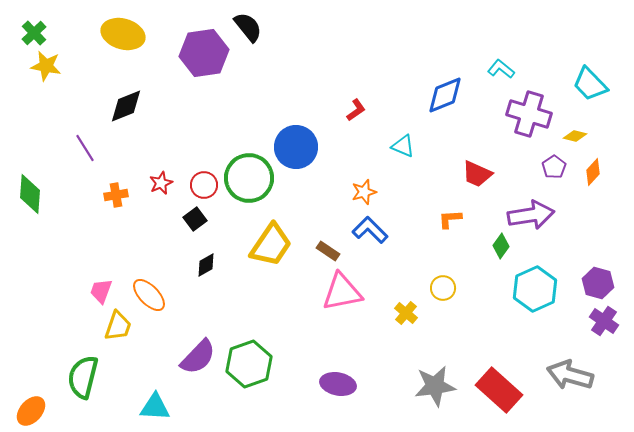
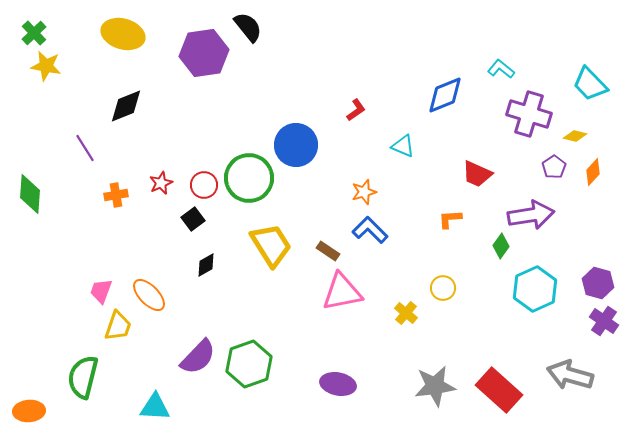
blue circle at (296, 147): moved 2 px up
black square at (195, 219): moved 2 px left
yellow trapezoid at (271, 245): rotated 66 degrees counterclockwise
orange ellipse at (31, 411): moved 2 px left; rotated 44 degrees clockwise
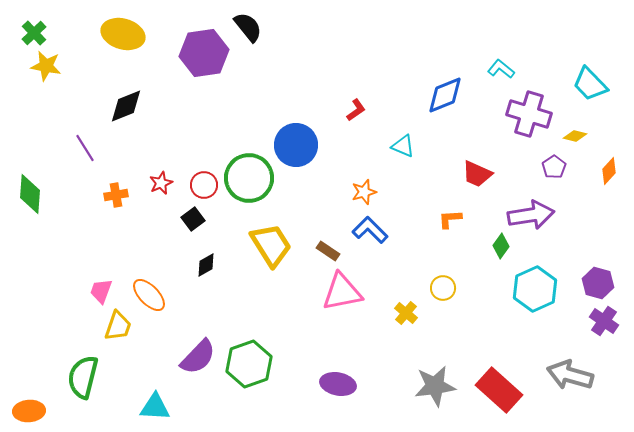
orange diamond at (593, 172): moved 16 px right, 1 px up
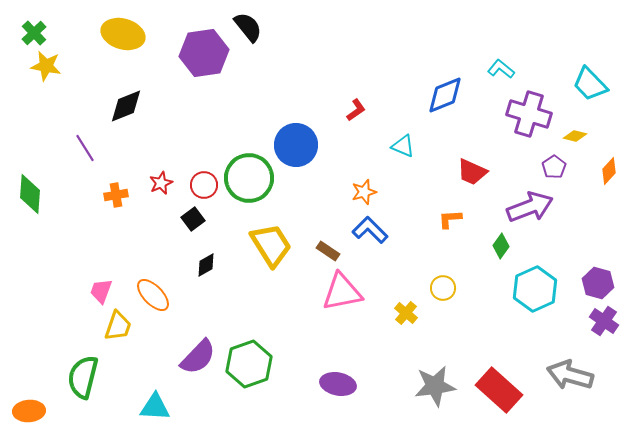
red trapezoid at (477, 174): moved 5 px left, 2 px up
purple arrow at (531, 215): moved 1 px left, 8 px up; rotated 12 degrees counterclockwise
orange ellipse at (149, 295): moved 4 px right
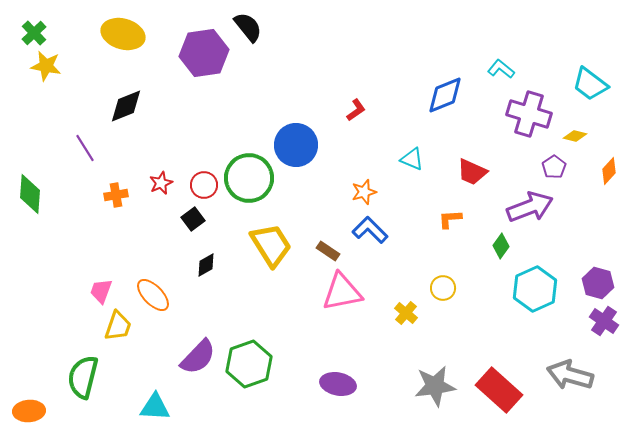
cyan trapezoid at (590, 84): rotated 9 degrees counterclockwise
cyan triangle at (403, 146): moved 9 px right, 13 px down
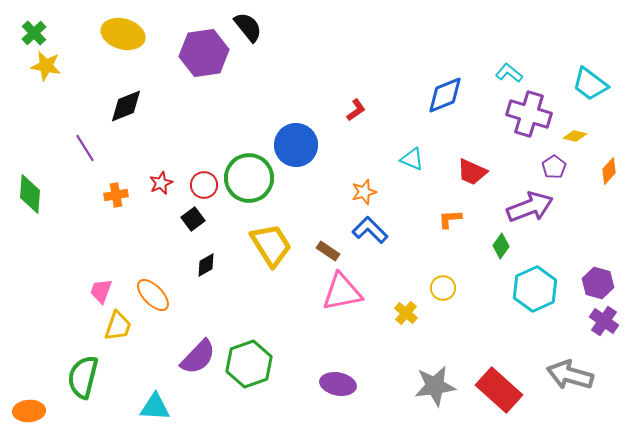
cyan L-shape at (501, 69): moved 8 px right, 4 px down
